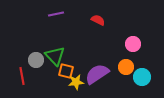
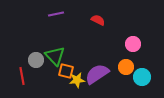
yellow star: moved 1 px right, 2 px up
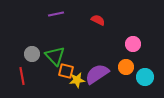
gray circle: moved 4 px left, 6 px up
cyan circle: moved 3 px right
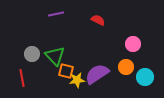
red line: moved 2 px down
